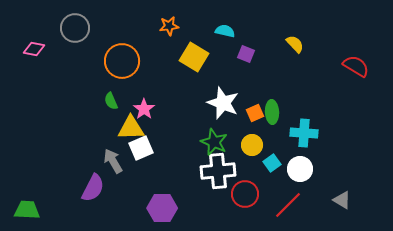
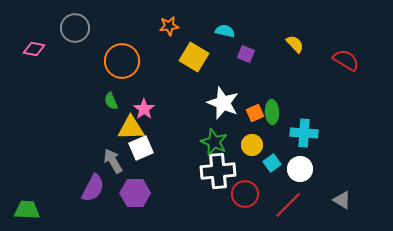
red semicircle: moved 10 px left, 6 px up
purple hexagon: moved 27 px left, 15 px up
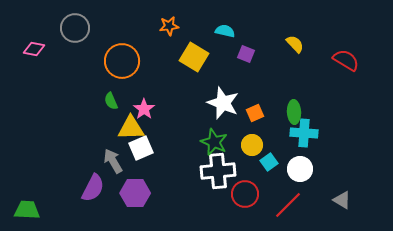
green ellipse: moved 22 px right
cyan square: moved 3 px left, 1 px up
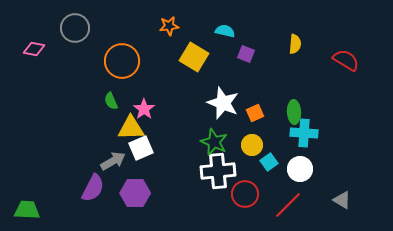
yellow semicircle: rotated 48 degrees clockwise
gray arrow: rotated 90 degrees clockwise
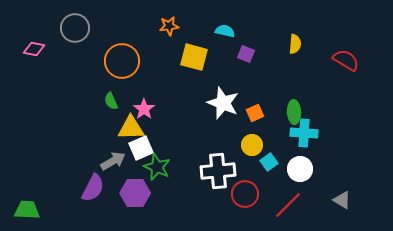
yellow square: rotated 16 degrees counterclockwise
green star: moved 57 px left, 25 px down
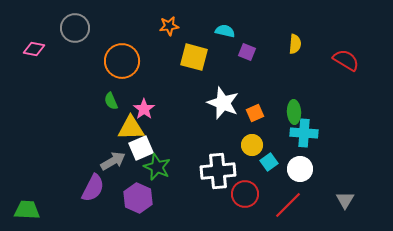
purple square: moved 1 px right, 2 px up
purple hexagon: moved 3 px right, 5 px down; rotated 24 degrees clockwise
gray triangle: moved 3 px right; rotated 30 degrees clockwise
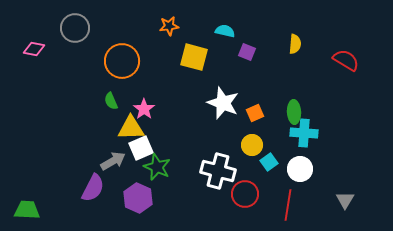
white cross: rotated 20 degrees clockwise
red line: rotated 36 degrees counterclockwise
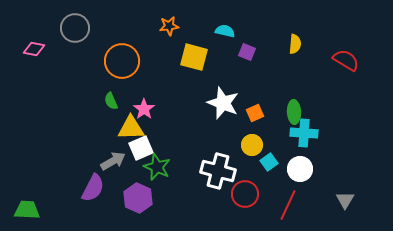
red line: rotated 16 degrees clockwise
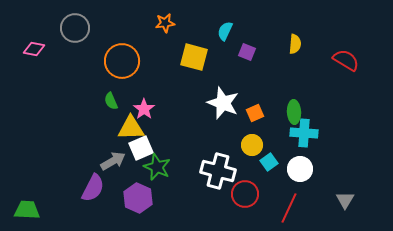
orange star: moved 4 px left, 3 px up
cyan semicircle: rotated 78 degrees counterclockwise
red line: moved 1 px right, 3 px down
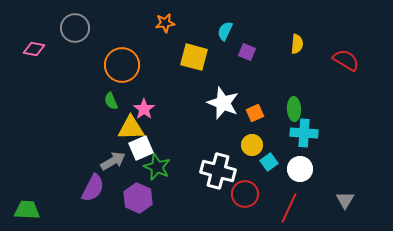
yellow semicircle: moved 2 px right
orange circle: moved 4 px down
green ellipse: moved 3 px up
